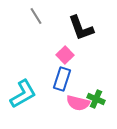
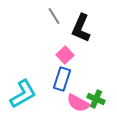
gray line: moved 18 px right
black L-shape: rotated 44 degrees clockwise
pink semicircle: rotated 15 degrees clockwise
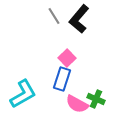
black L-shape: moved 2 px left, 9 px up; rotated 16 degrees clockwise
pink square: moved 2 px right, 3 px down
pink semicircle: moved 1 px left, 1 px down
